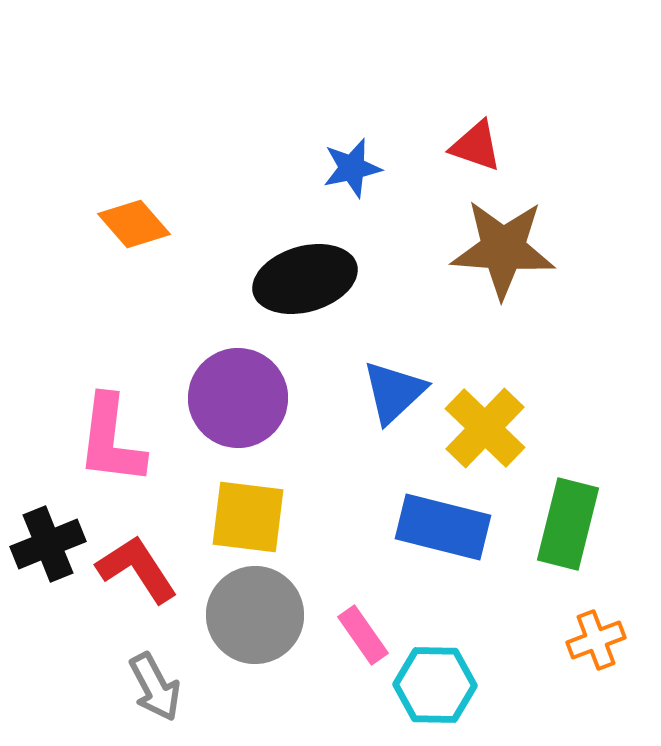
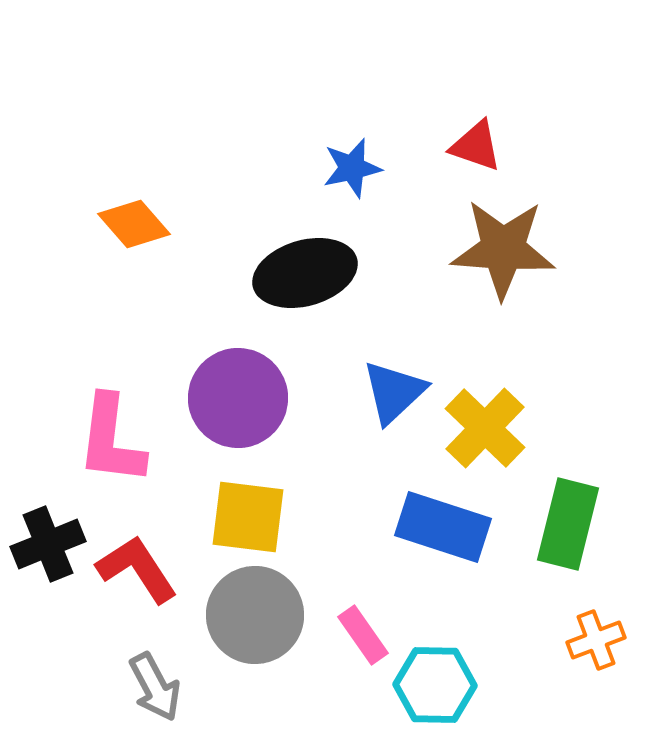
black ellipse: moved 6 px up
blue rectangle: rotated 4 degrees clockwise
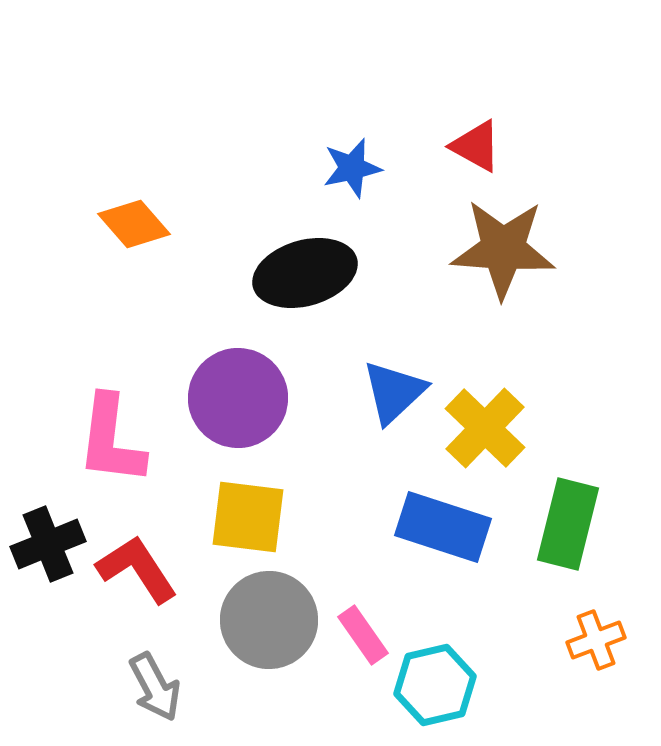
red triangle: rotated 10 degrees clockwise
gray circle: moved 14 px right, 5 px down
cyan hexagon: rotated 14 degrees counterclockwise
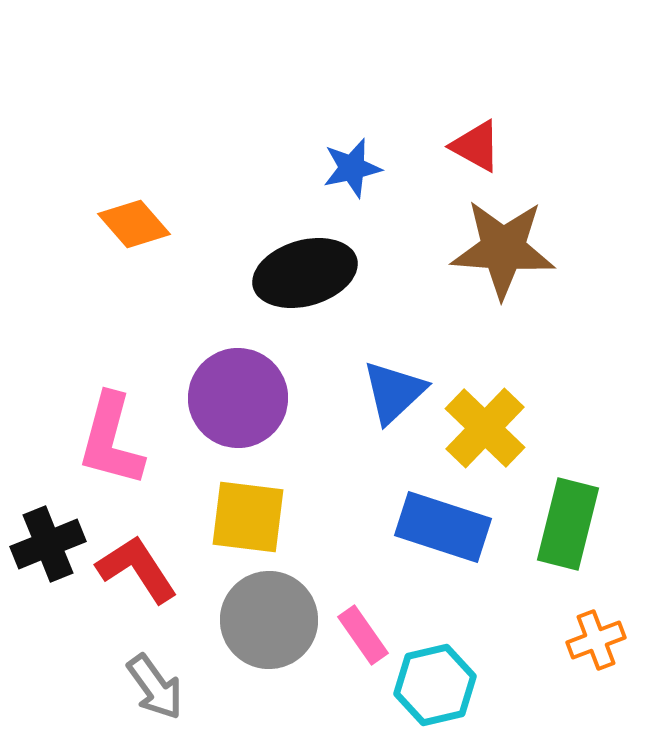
pink L-shape: rotated 8 degrees clockwise
gray arrow: rotated 8 degrees counterclockwise
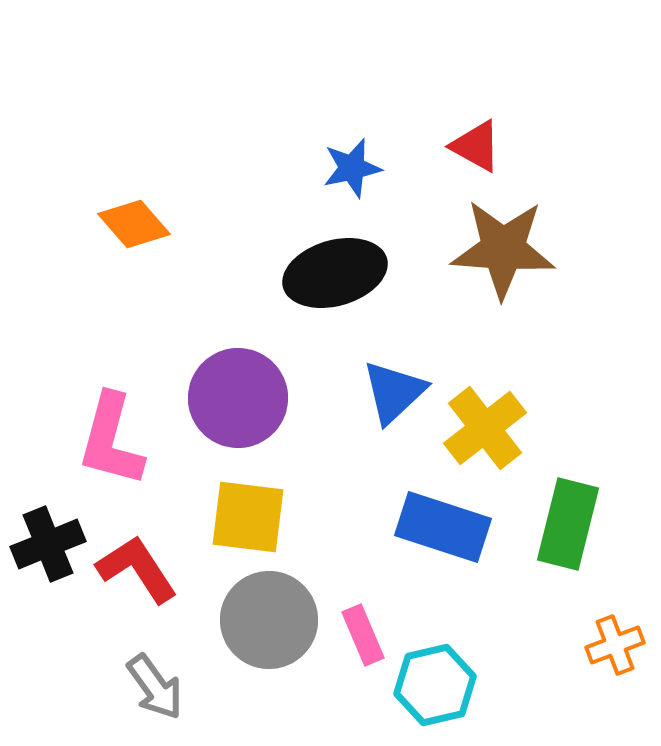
black ellipse: moved 30 px right
yellow cross: rotated 8 degrees clockwise
pink rectangle: rotated 12 degrees clockwise
orange cross: moved 19 px right, 5 px down
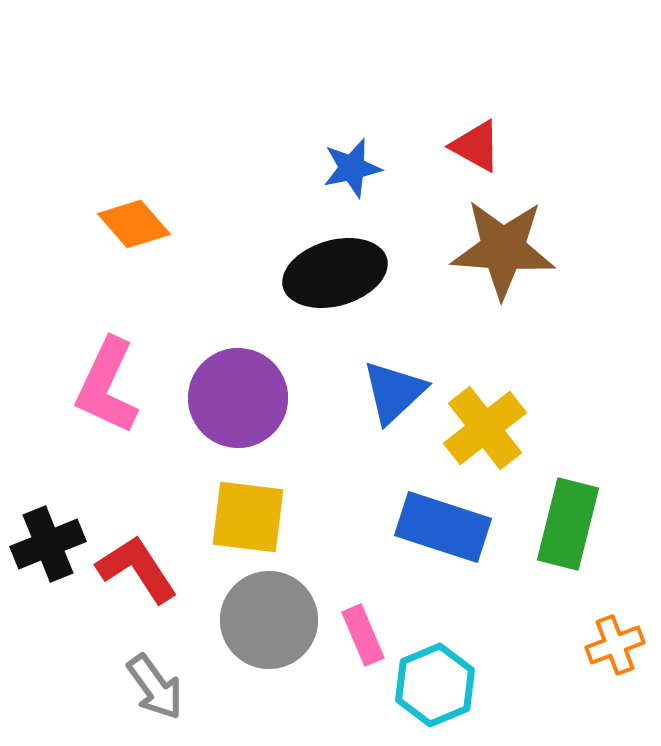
pink L-shape: moved 4 px left, 54 px up; rotated 10 degrees clockwise
cyan hexagon: rotated 10 degrees counterclockwise
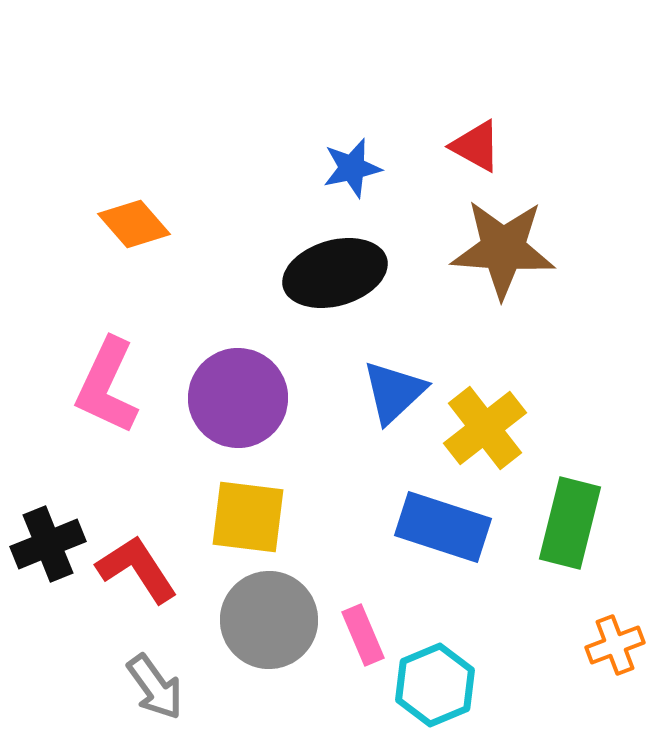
green rectangle: moved 2 px right, 1 px up
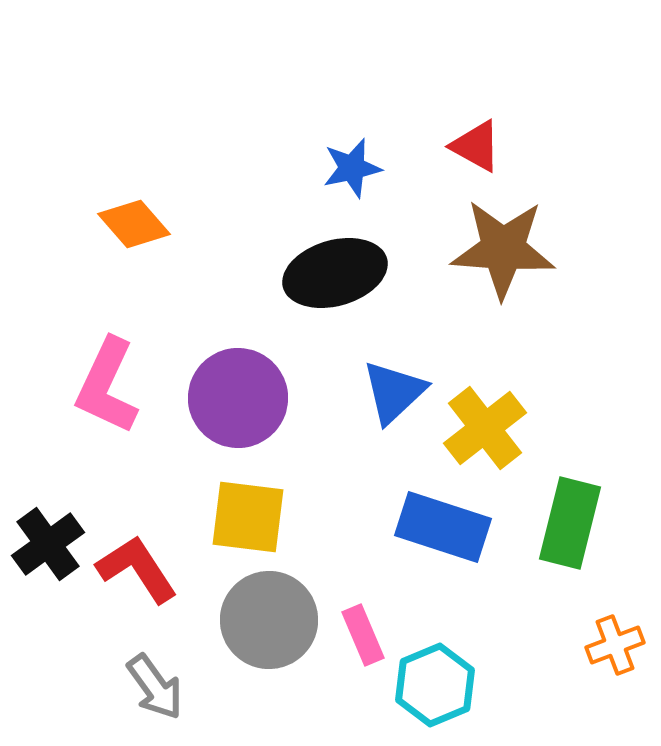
black cross: rotated 14 degrees counterclockwise
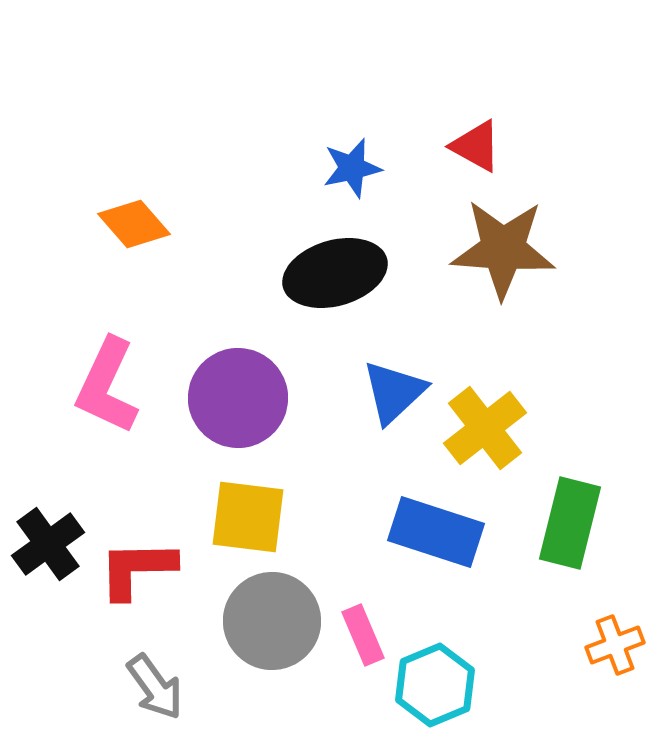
blue rectangle: moved 7 px left, 5 px down
red L-shape: rotated 58 degrees counterclockwise
gray circle: moved 3 px right, 1 px down
